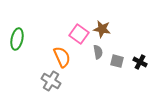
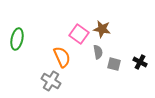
gray square: moved 3 px left, 3 px down
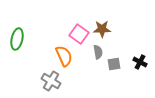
brown star: rotated 12 degrees counterclockwise
orange semicircle: moved 2 px right, 1 px up
gray square: rotated 24 degrees counterclockwise
